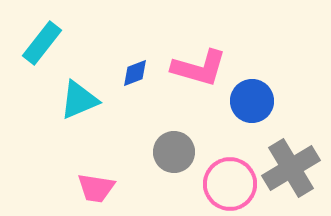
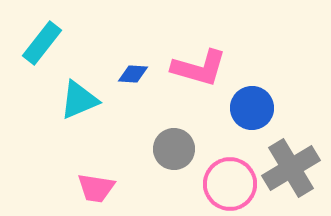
blue diamond: moved 2 px left, 1 px down; rotated 24 degrees clockwise
blue circle: moved 7 px down
gray circle: moved 3 px up
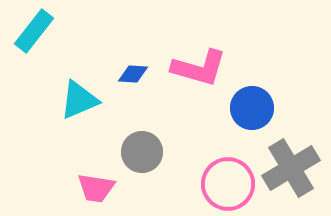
cyan rectangle: moved 8 px left, 12 px up
gray circle: moved 32 px left, 3 px down
pink circle: moved 2 px left
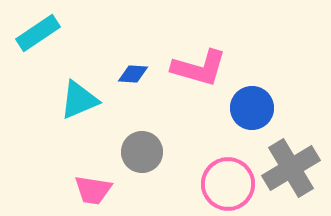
cyan rectangle: moved 4 px right, 2 px down; rotated 18 degrees clockwise
pink trapezoid: moved 3 px left, 2 px down
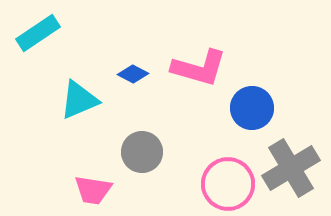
blue diamond: rotated 24 degrees clockwise
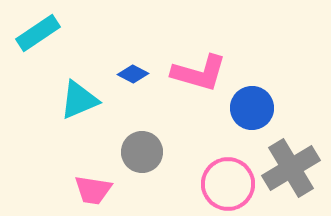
pink L-shape: moved 5 px down
